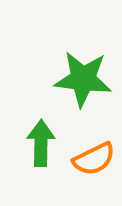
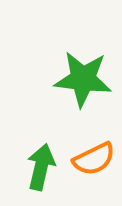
green arrow: moved 24 px down; rotated 12 degrees clockwise
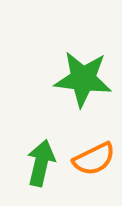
green arrow: moved 4 px up
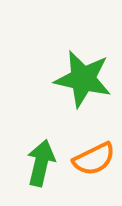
green star: rotated 6 degrees clockwise
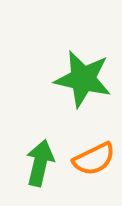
green arrow: moved 1 px left
